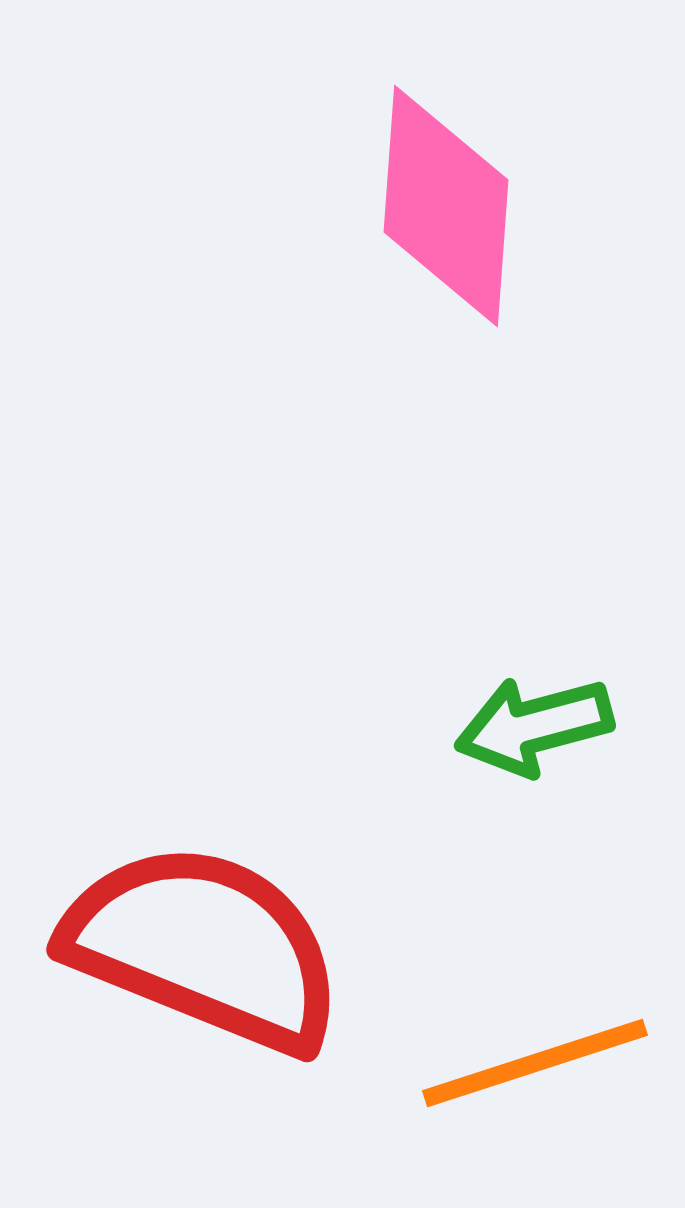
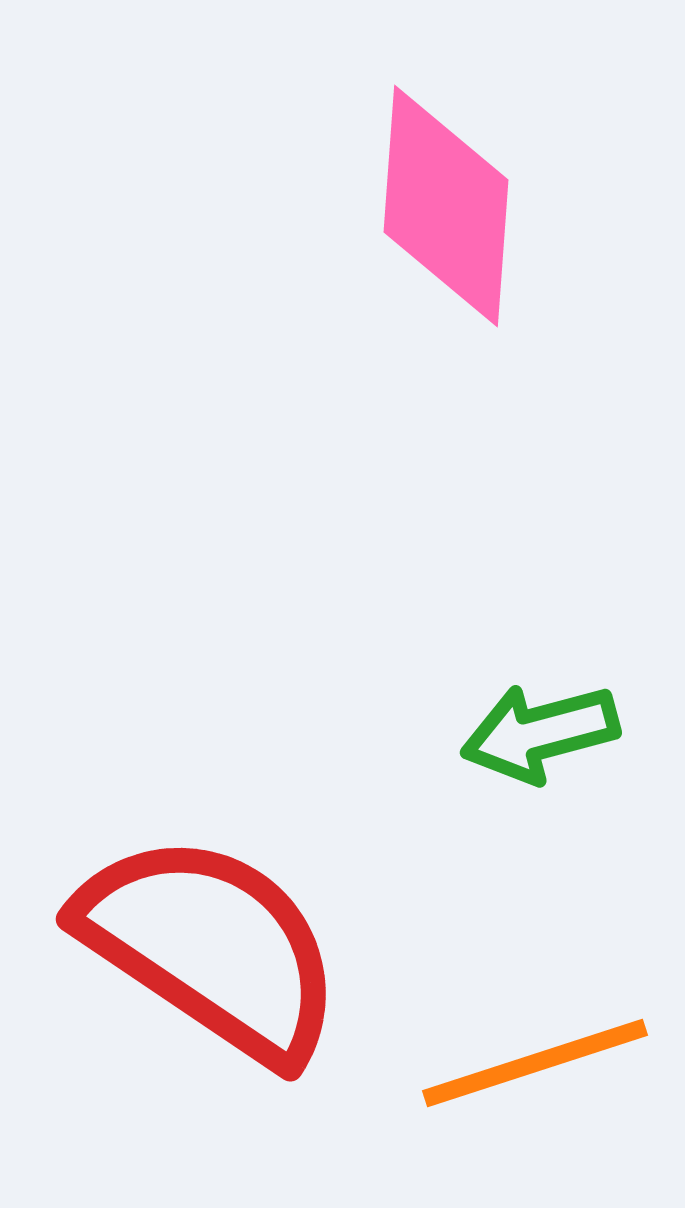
green arrow: moved 6 px right, 7 px down
red semicircle: moved 7 px right; rotated 12 degrees clockwise
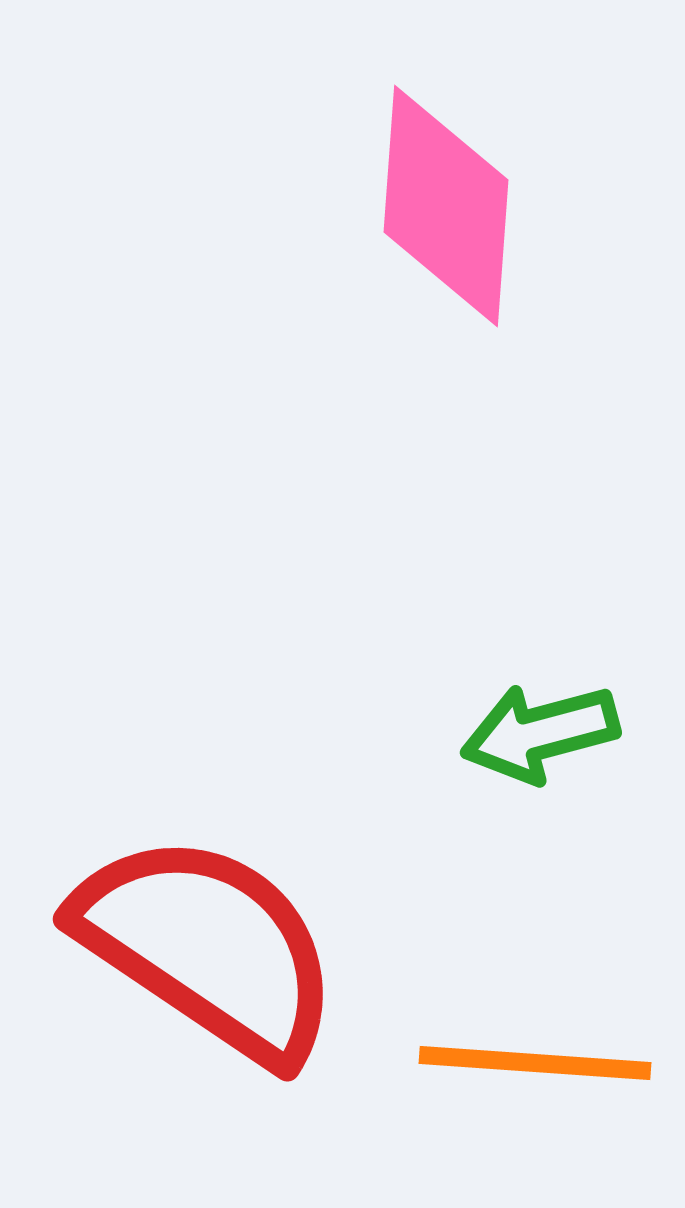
red semicircle: moved 3 px left
orange line: rotated 22 degrees clockwise
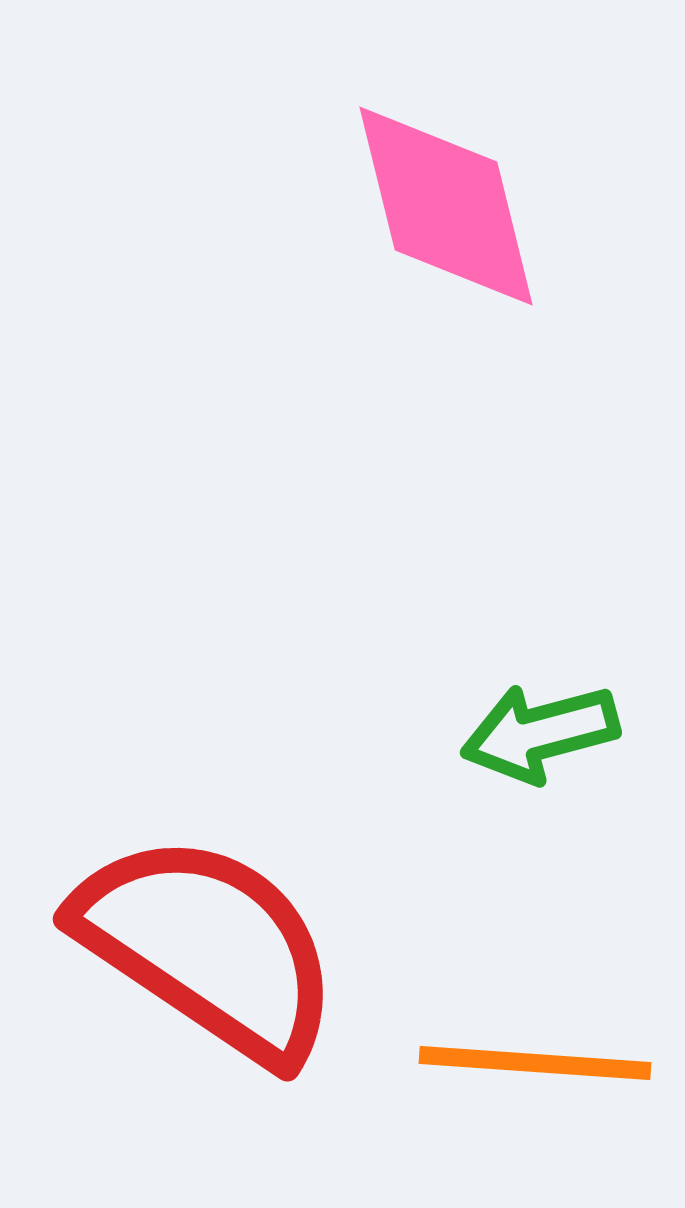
pink diamond: rotated 18 degrees counterclockwise
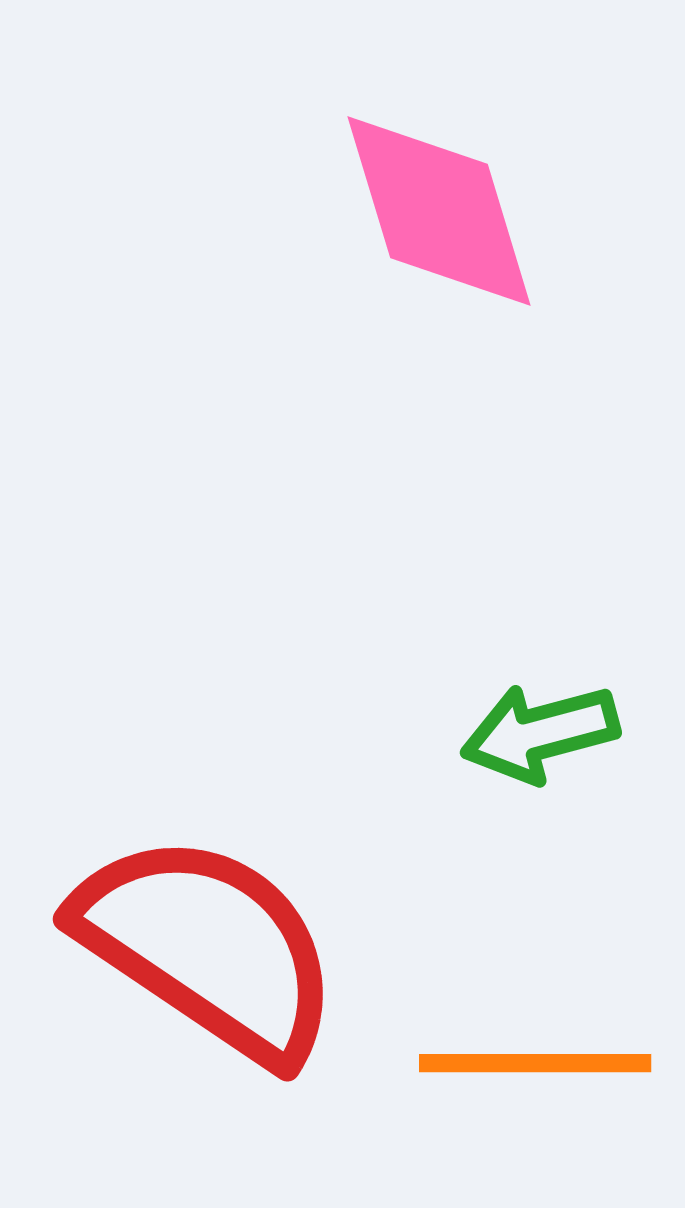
pink diamond: moved 7 px left, 5 px down; rotated 3 degrees counterclockwise
orange line: rotated 4 degrees counterclockwise
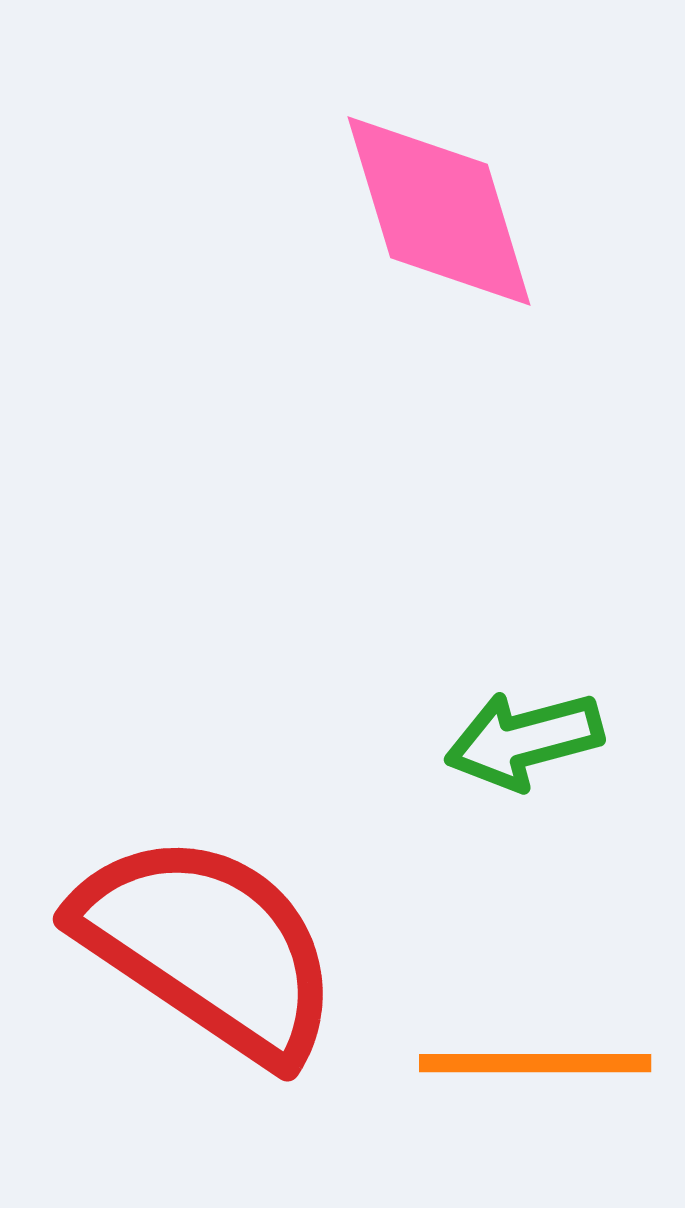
green arrow: moved 16 px left, 7 px down
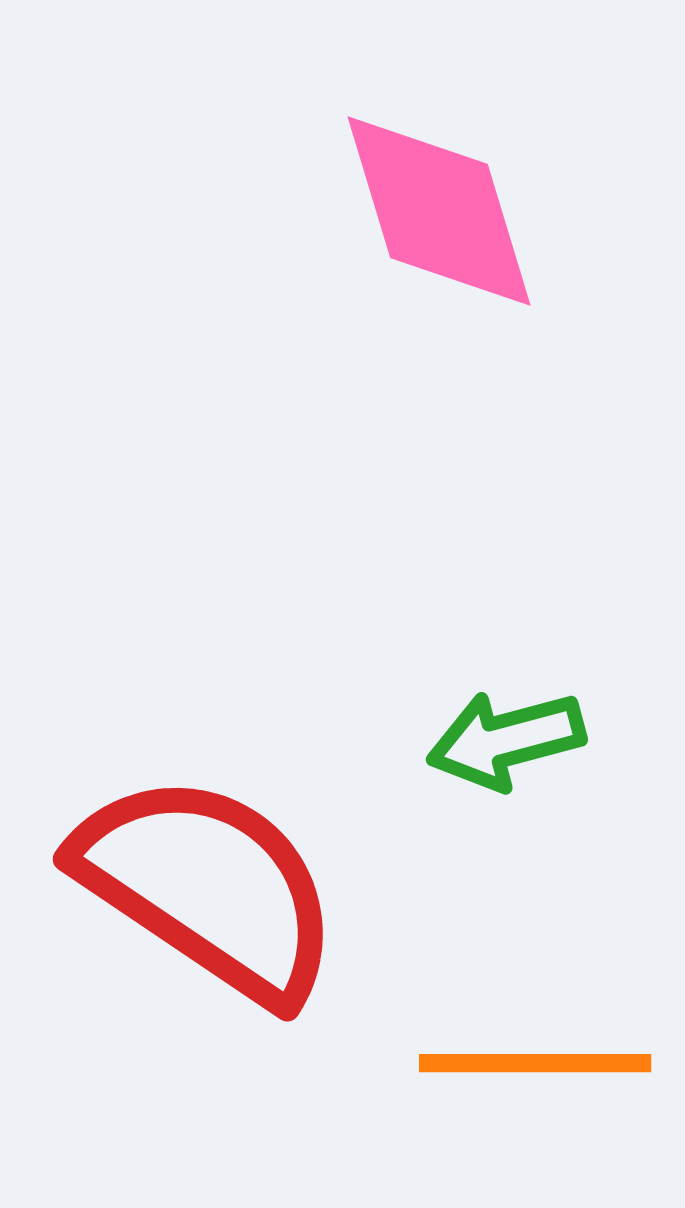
green arrow: moved 18 px left
red semicircle: moved 60 px up
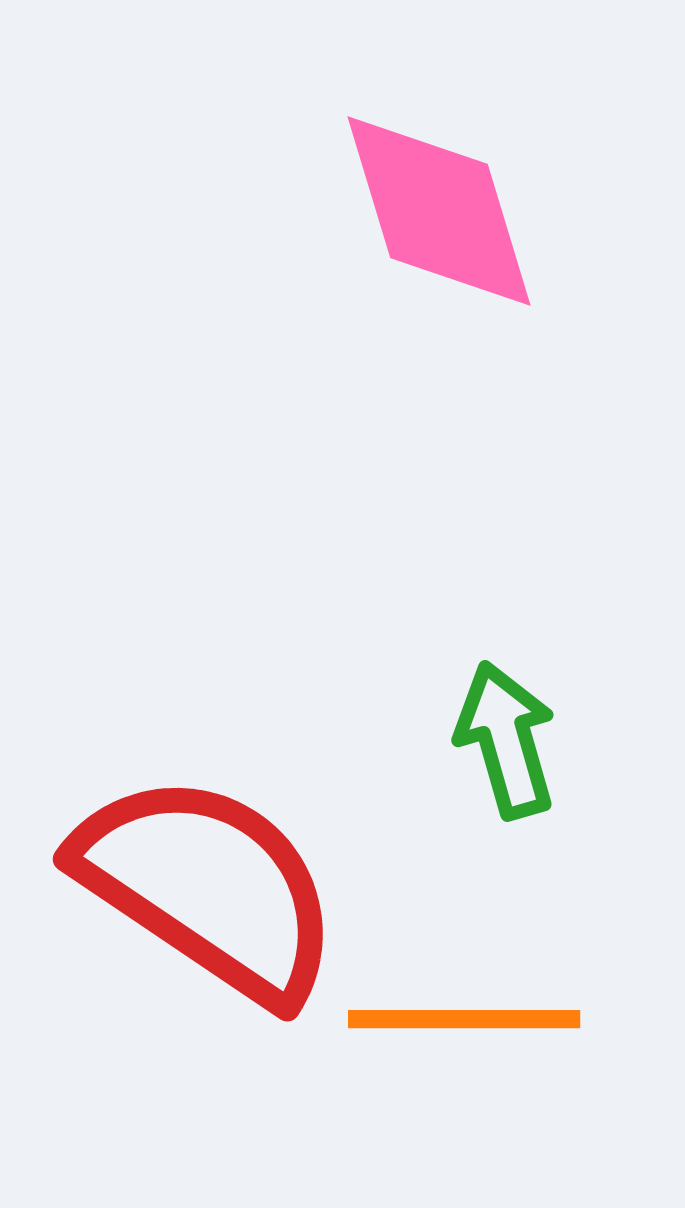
green arrow: rotated 89 degrees clockwise
orange line: moved 71 px left, 44 px up
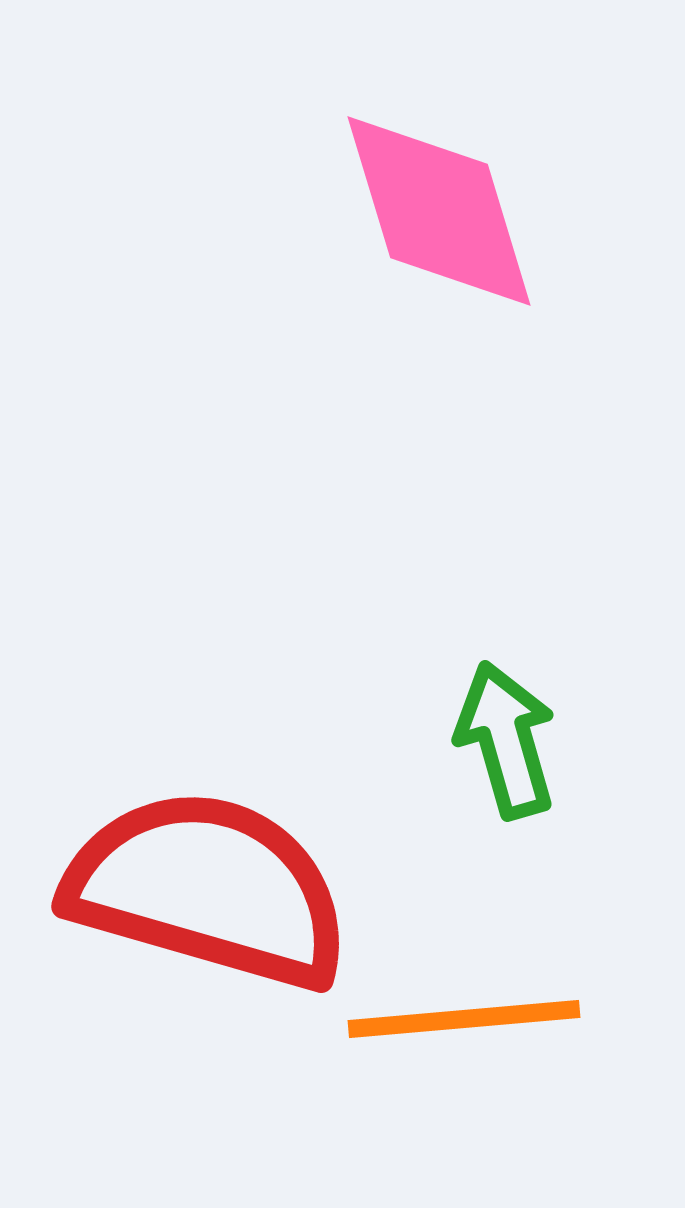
red semicircle: moved 2 px down; rotated 18 degrees counterclockwise
orange line: rotated 5 degrees counterclockwise
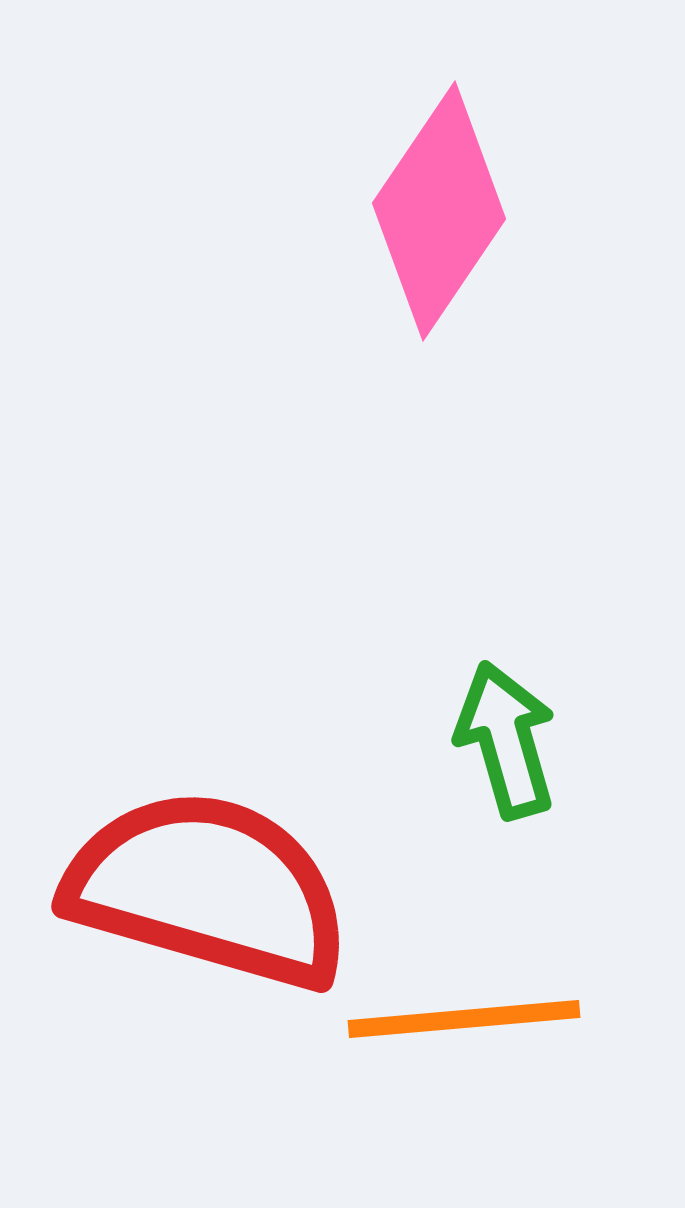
pink diamond: rotated 51 degrees clockwise
